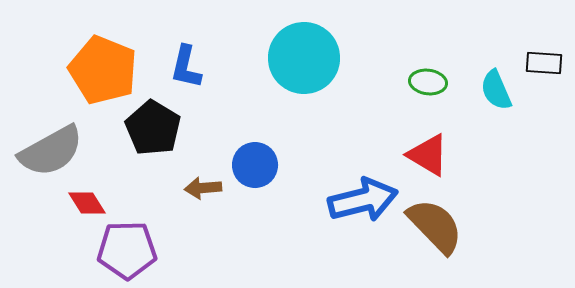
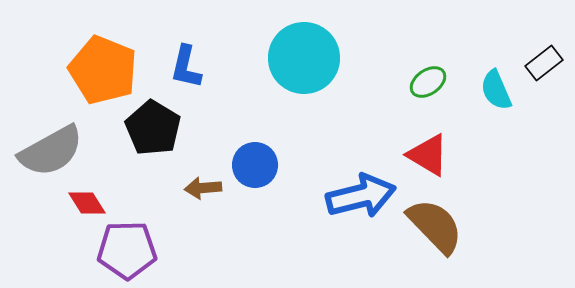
black rectangle: rotated 42 degrees counterclockwise
green ellipse: rotated 42 degrees counterclockwise
blue arrow: moved 2 px left, 4 px up
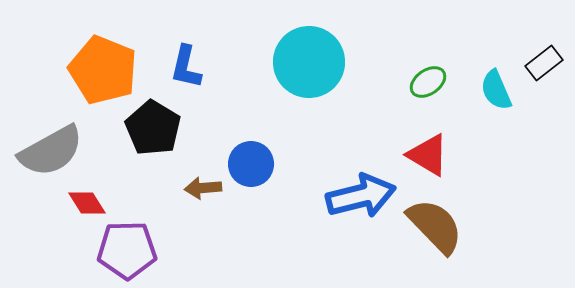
cyan circle: moved 5 px right, 4 px down
blue circle: moved 4 px left, 1 px up
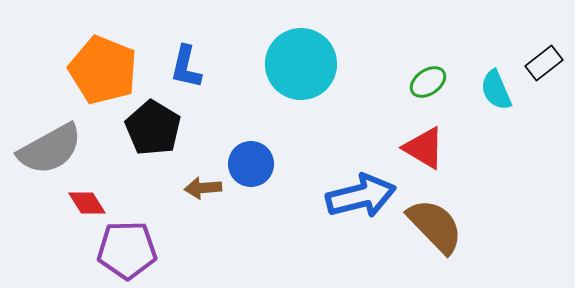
cyan circle: moved 8 px left, 2 px down
gray semicircle: moved 1 px left, 2 px up
red triangle: moved 4 px left, 7 px up
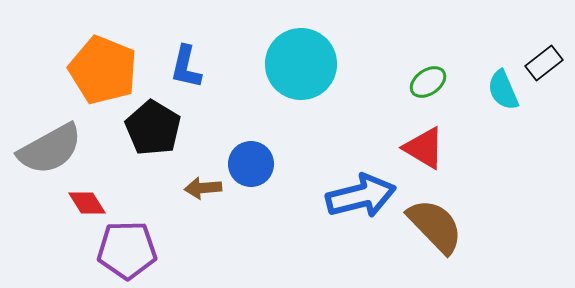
cyan semicircle: moved 7 px right
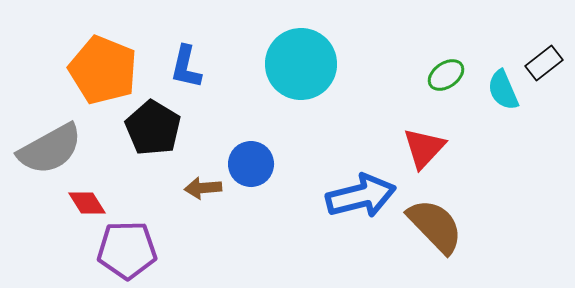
green ellipse: moved 18 px right, 7 px up
red triangle: rotated 42 degrees clockwise
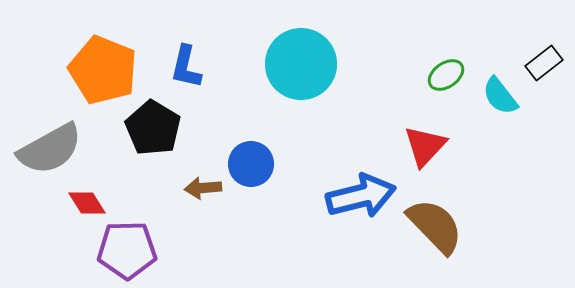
cyan semicircle: moved 3 px left, 6 px down; rotated 15 degrees counterclockwise
red triangle: moved 1 px right, 2 px up
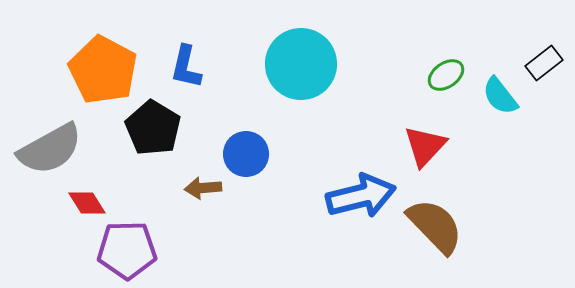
orange pentagon: rotated 6 degrees clockwise
blue circle: moved 5 px left, 10 px up
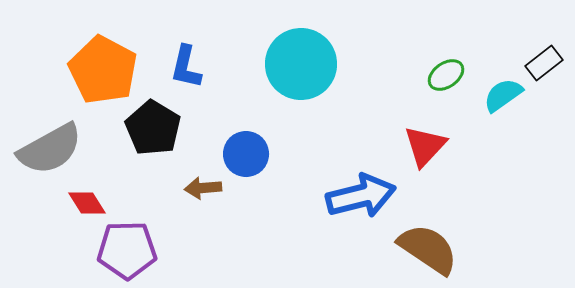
cyan semicircle: moved 3 px right, 1 px up; rotated 93 degrees clockwise
brown semicircle: moved 7 px left, 23 px down; rotated 12 degrees counterclockwise
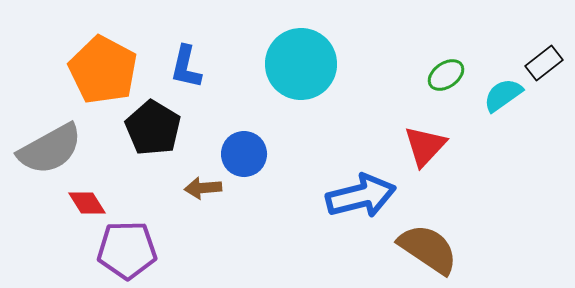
blue circle: moved 2 px left
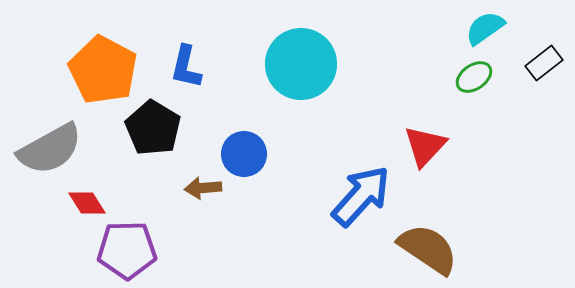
green ellipse: moved 28 px right, 2 px down
cyan semicircle: moved 18 px left, 67 px up
blue arrow: rotated 34 degrees counterclockwise
